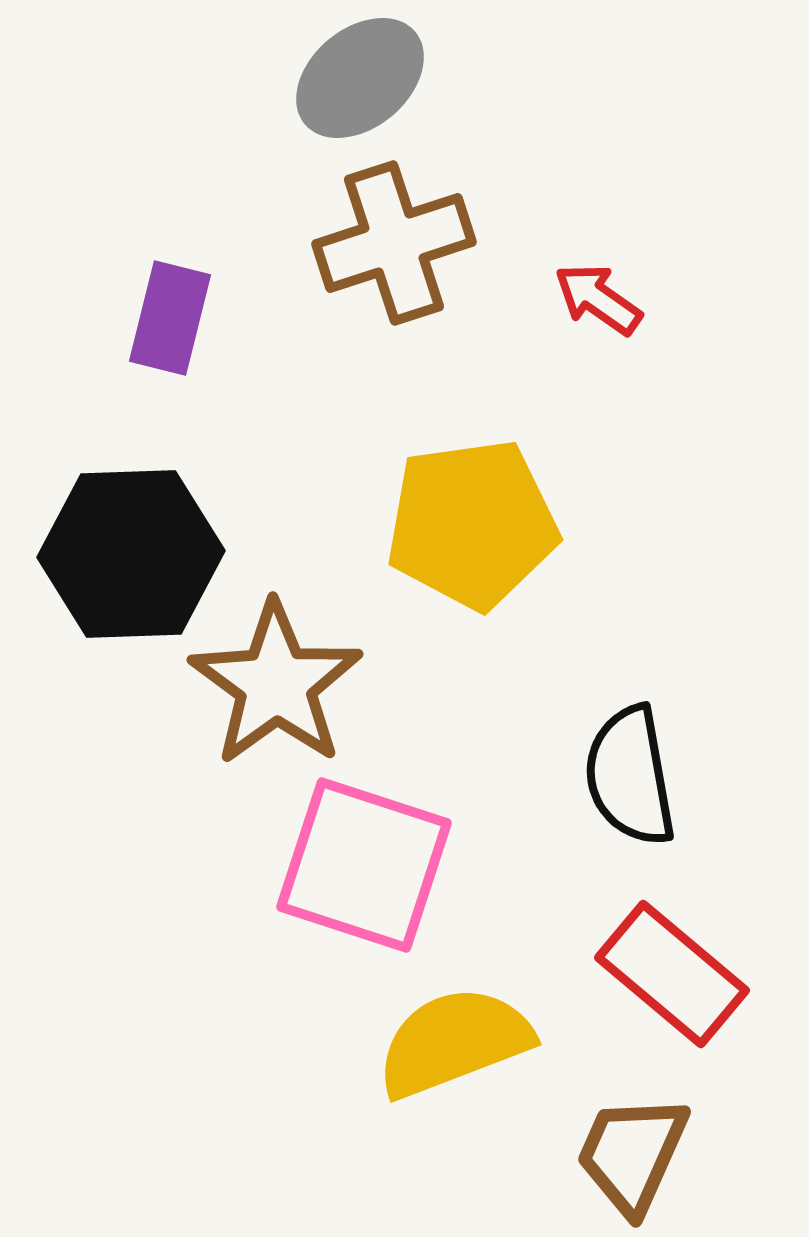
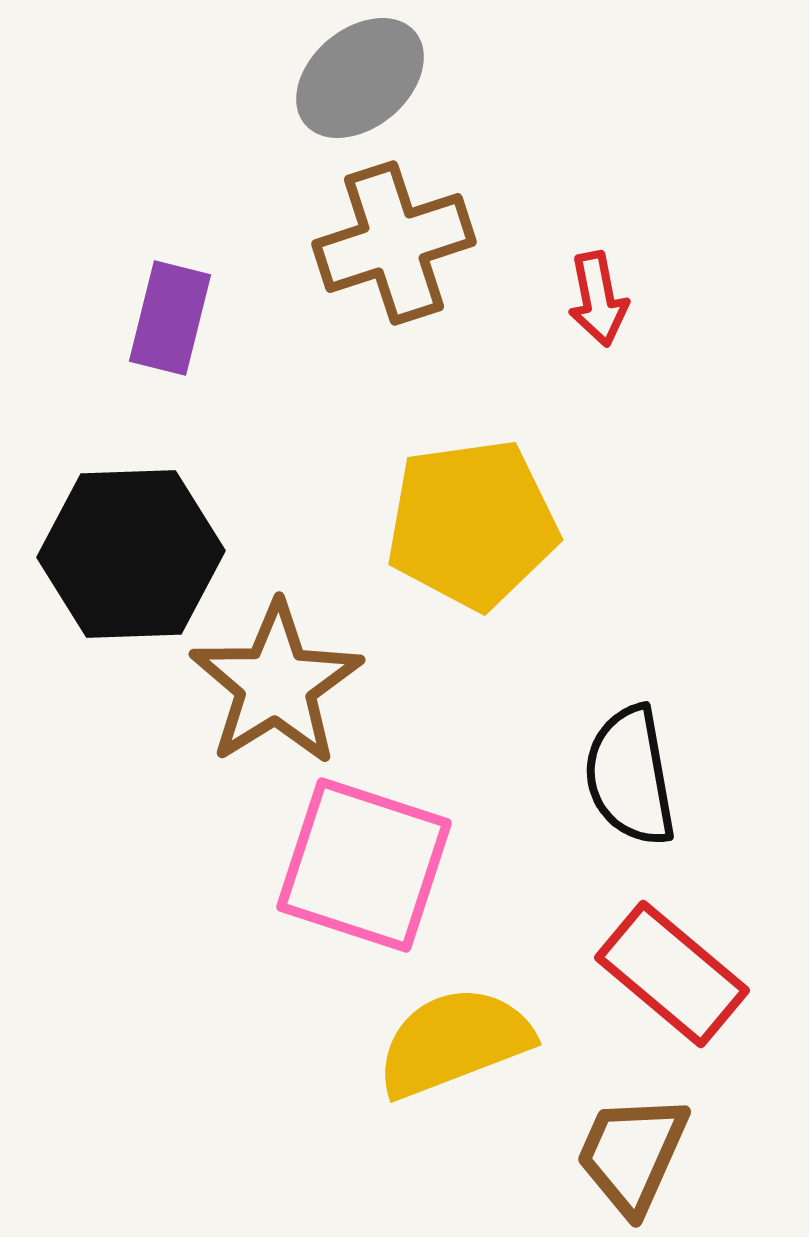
red arrow: rotated 136 degrees counterclockwise
brown star: rotated 4 degrees clockwise
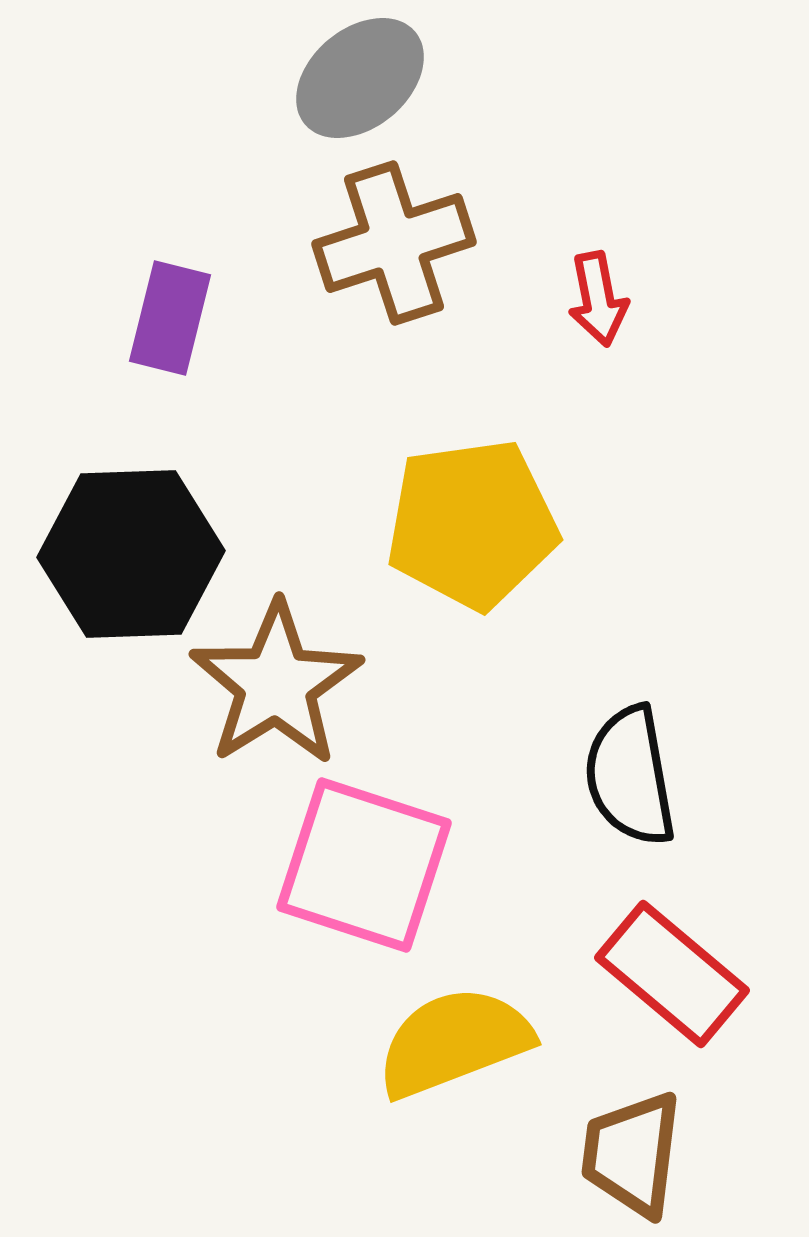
brown trapezoid: rotated 17 degrees counterclockwise
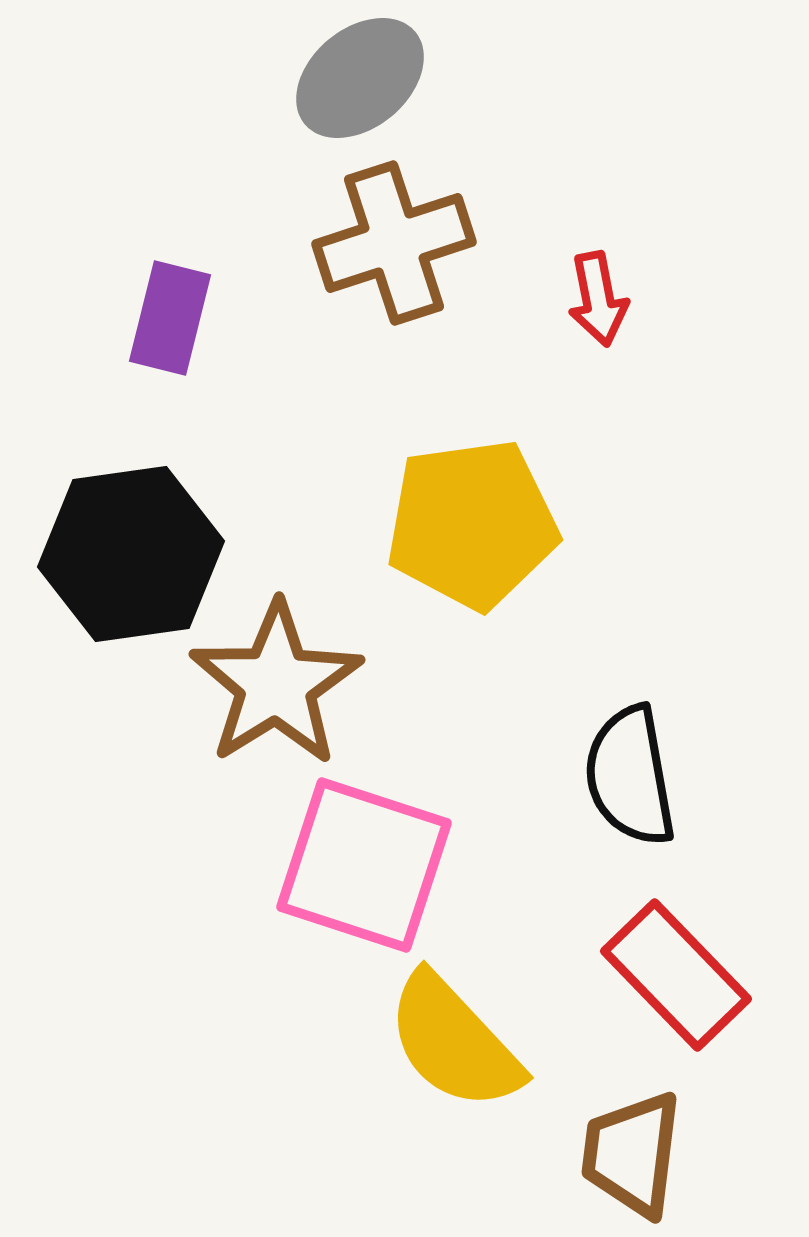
black hexagon: rotated 6 degrees counterclockwise
red rectangle: moved 4 px right, 1 px down; rotated 6 degrees clockwise
yellow semicircle: rotated 112 degrees counterclockwise
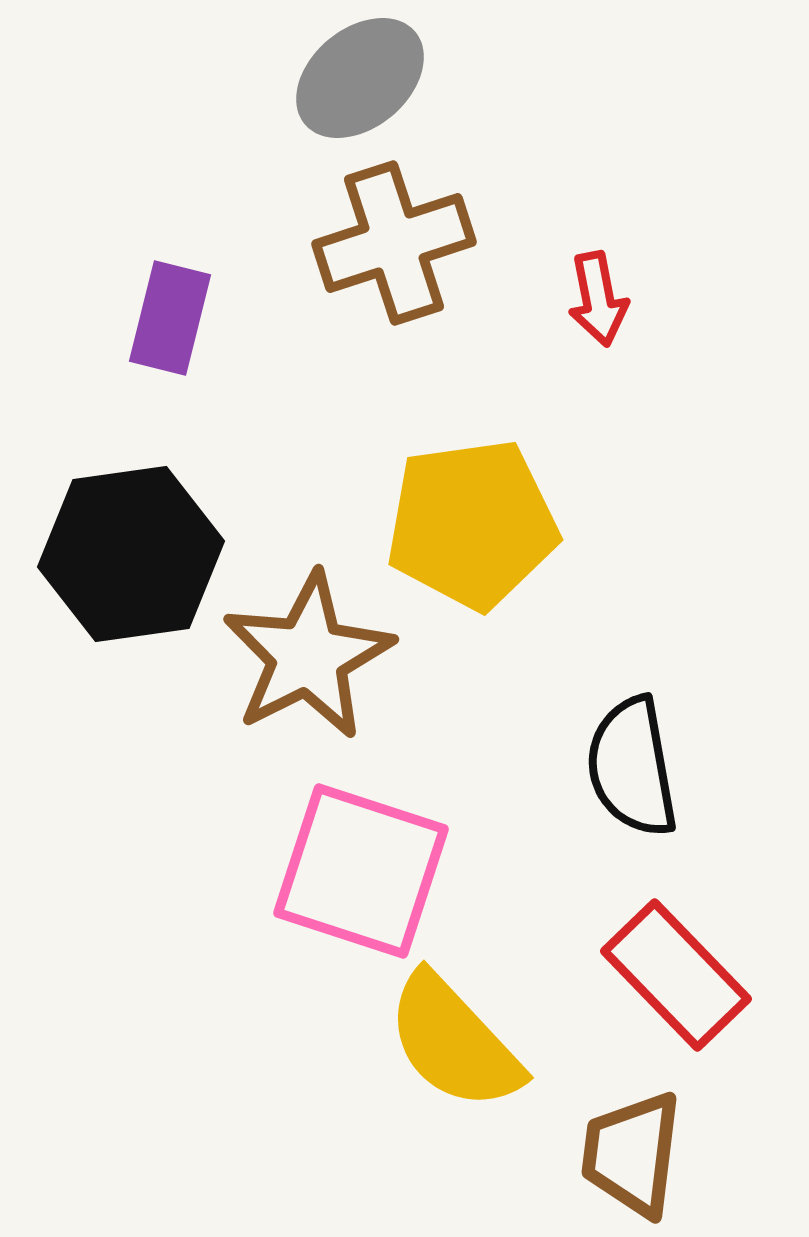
brown star: moved 32 px right, 28 px up; rotated 5 degrees clockwise
black semicircle: moved 2 px right, 9 px up
pink square: moved 3 px left, 6 px down
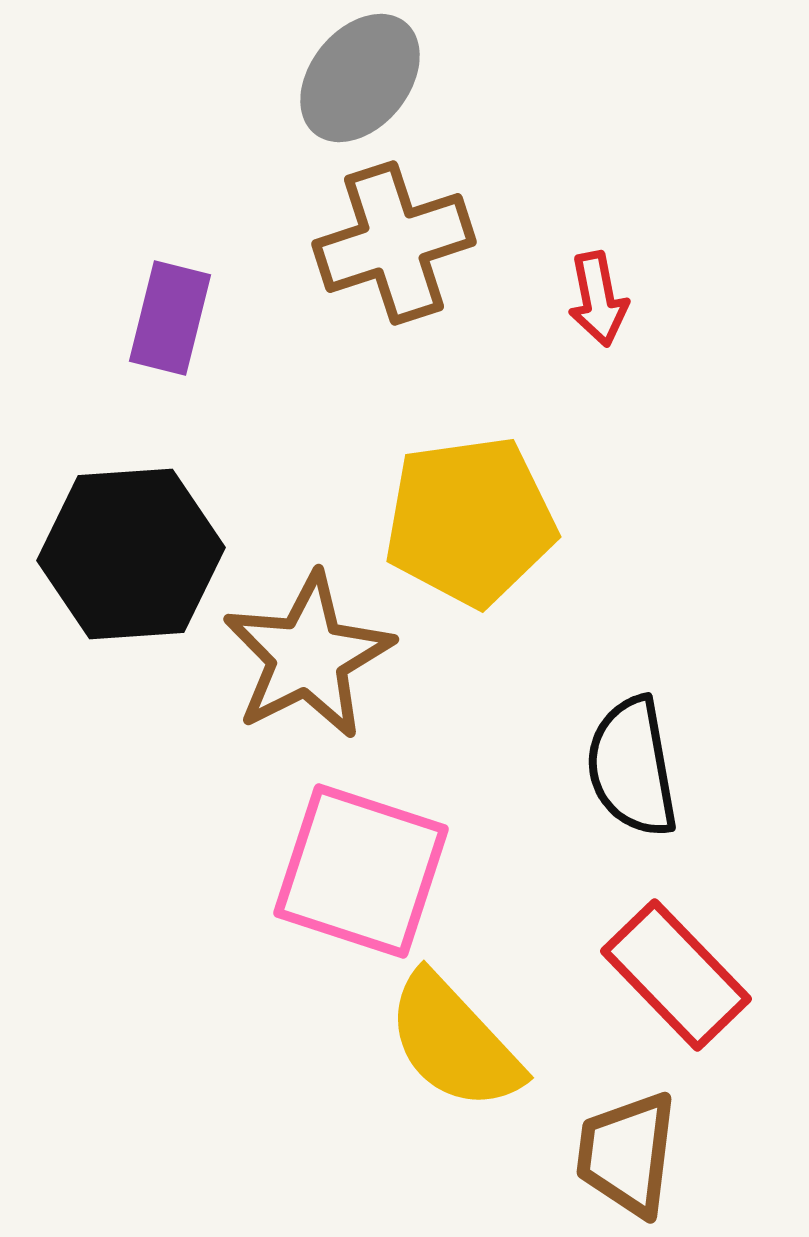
gray ellipse: rotated 11 degrees counterclockwise
yellow pentagon: moved 2 px left, 3 px up
black hexagon: rotated 4 degrees clockwise
brown trapezoid: moved 5 px left
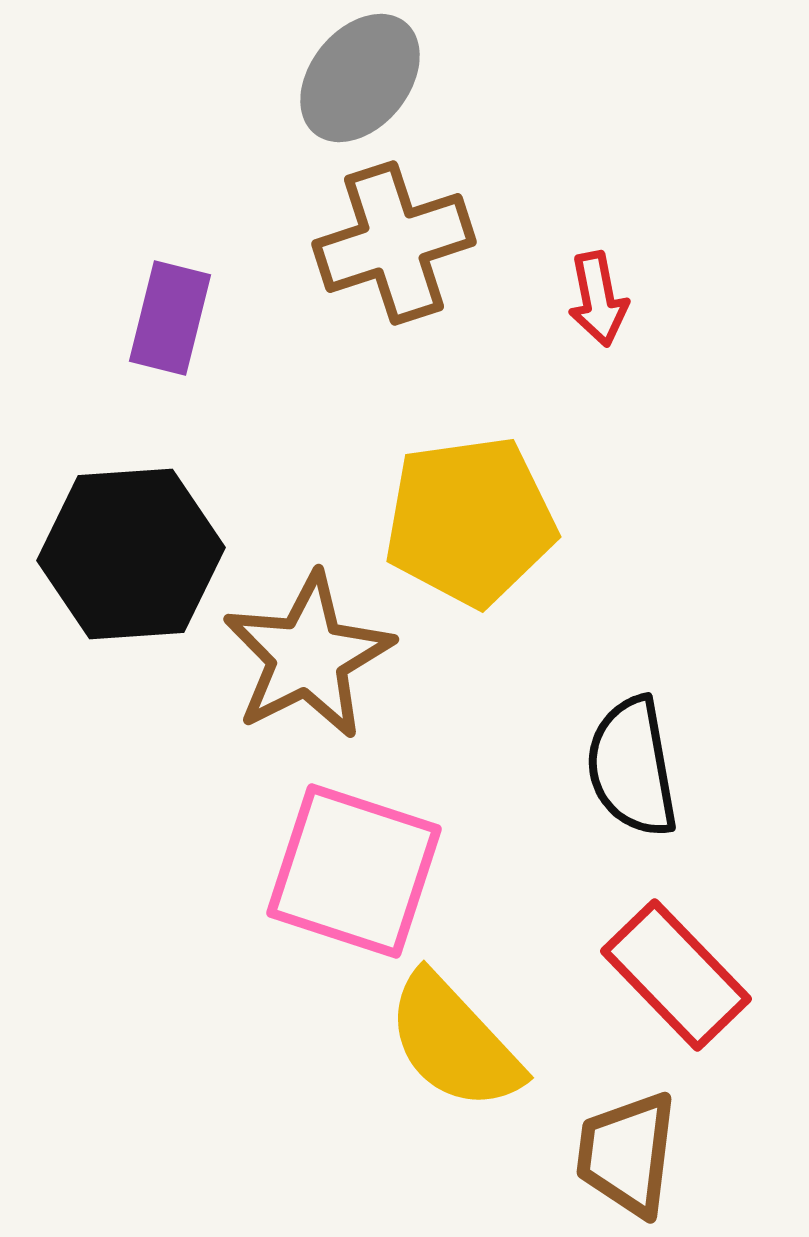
pink square: moved 7 px left
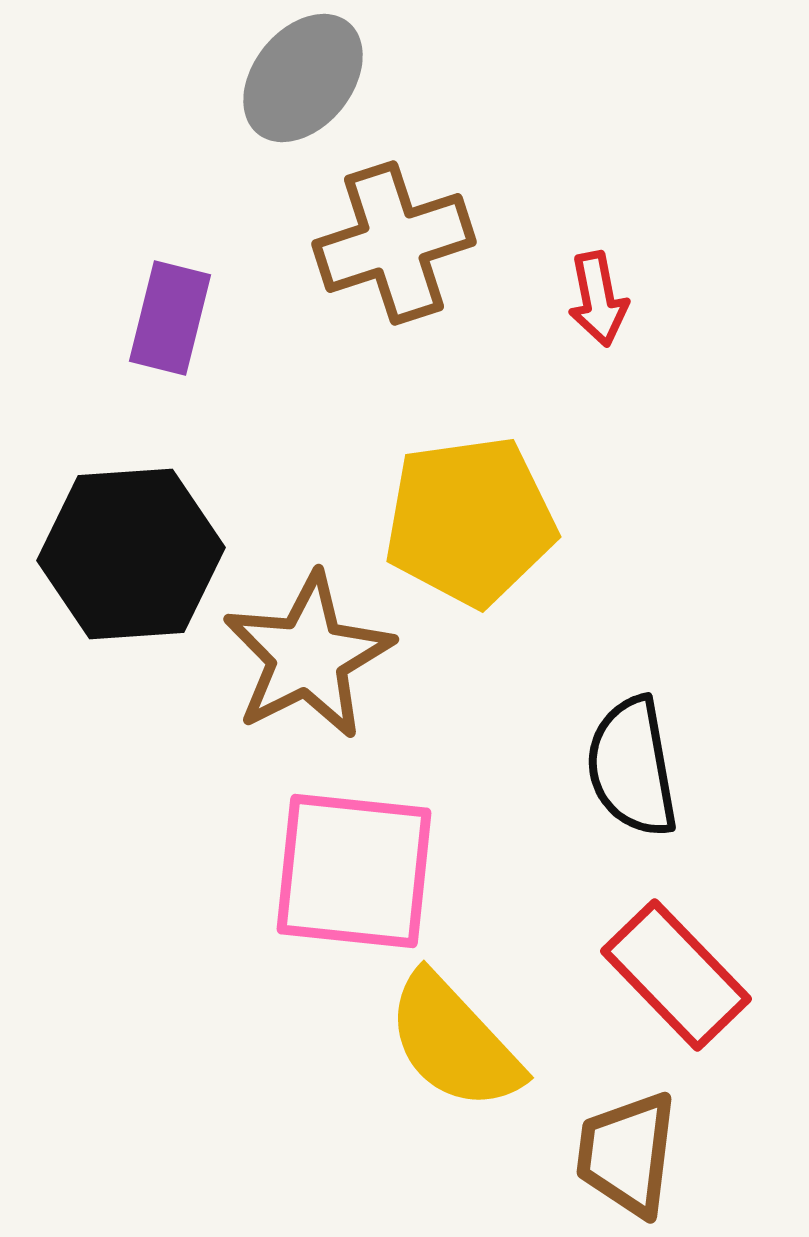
gray ellipse: moved 57 px left
pink square: rotated 12 degrees counterclockwise
